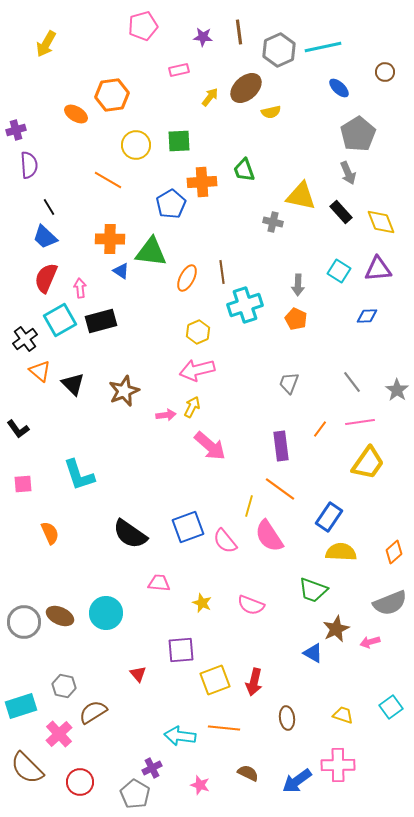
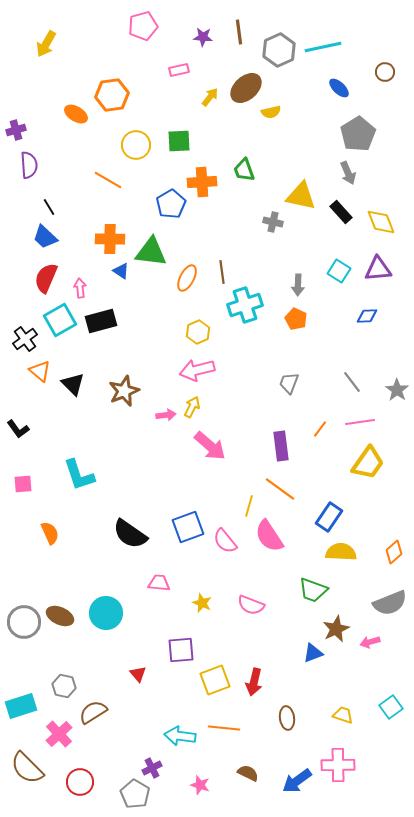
blue triangle at (313, 653): rotated 50 degrees counterclockwise
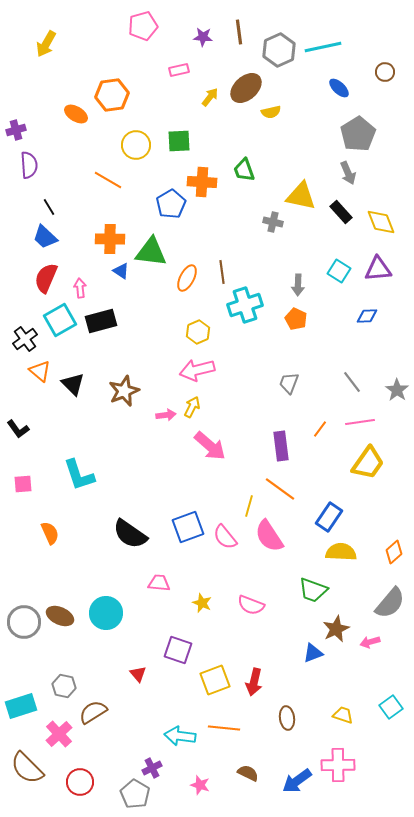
orange cross at (202, 182): rotated 8 degrees clockwise
pink semicircle at (225, 541): moved 4 px up
gray semicircle at (390, 603): rotated 28 degrees counterclockwise
purple square at (181, 650): moved 3 px left; rotated 24 degrees clockwise
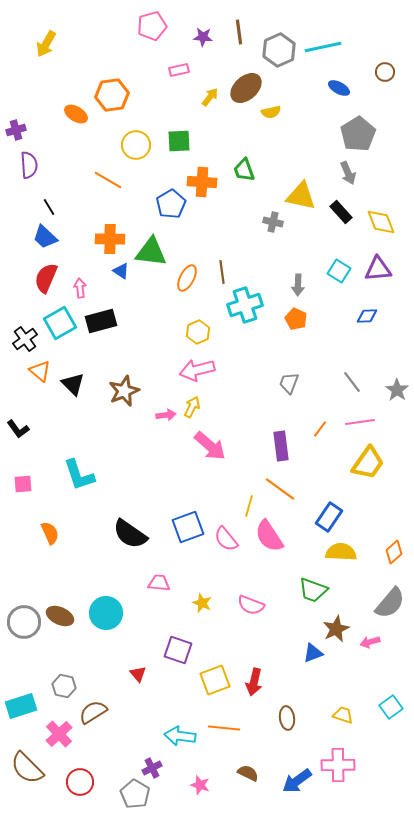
pink pentagon at (143, 26): moved 9 px right
blue ellipse at (339, 88): rotated 15 degrees counterclockwise
cyan square at (60, 320): moved 3 px down
pink semicircle at (225, 537): moved 1 px right, 2 px down
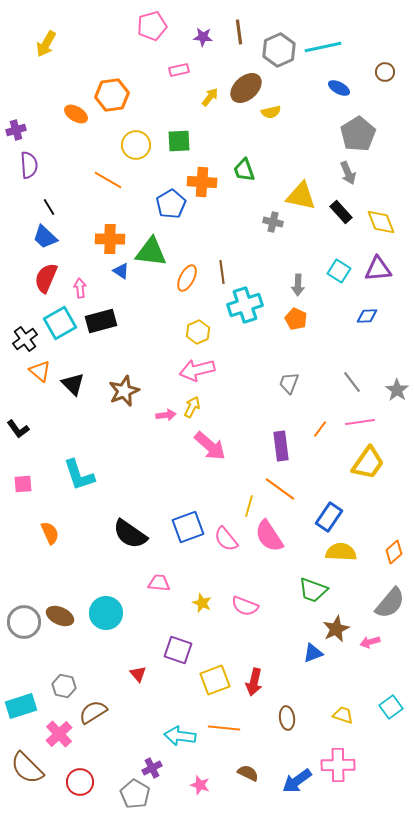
pink semicircle at (251, 605): moved 6 px left, 1 px down
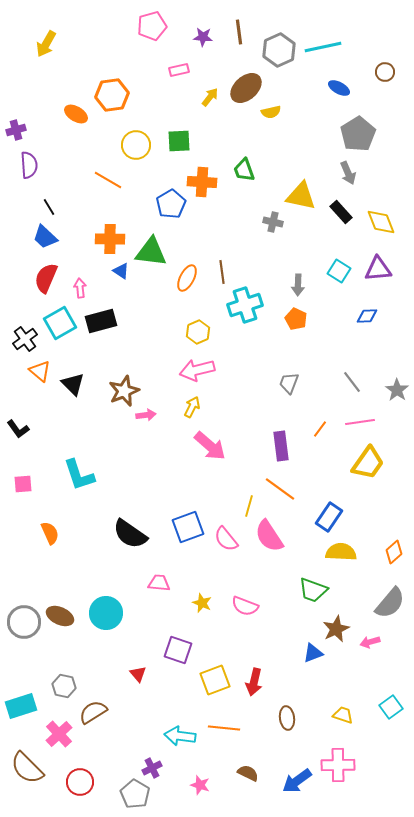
pink arrow at (166, 415): moved 20 px left
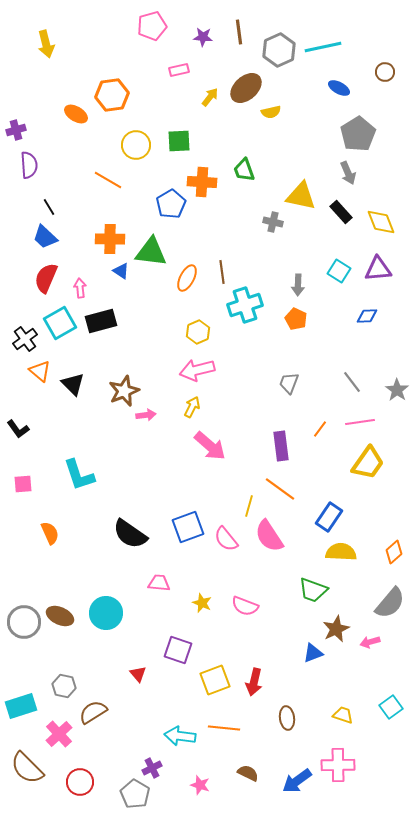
yellow arrow at (46, 44): rotated 44 degrees counterclockwise
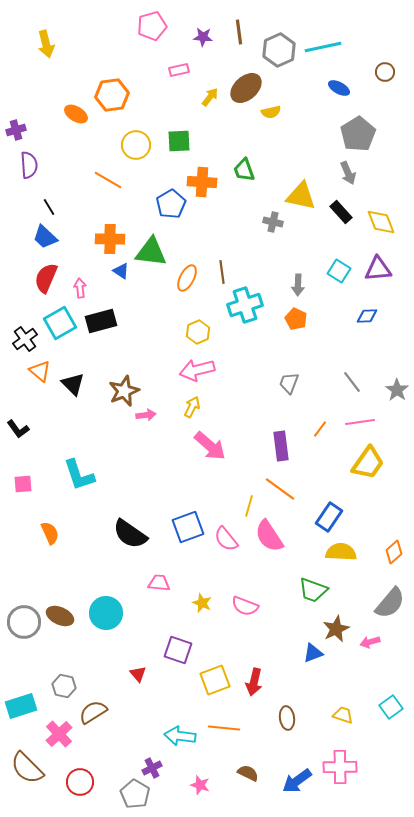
pink cross at (338, 765): moved 2 px right, 2 px down
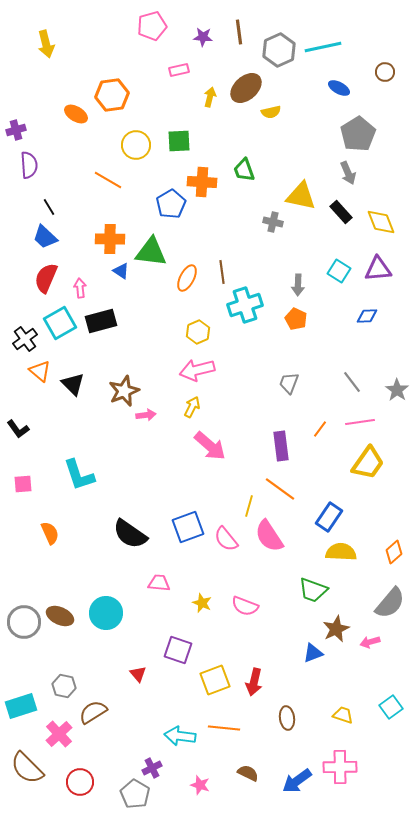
yellow arrow at (210, 97): rotated 24 degrees counterclockwise
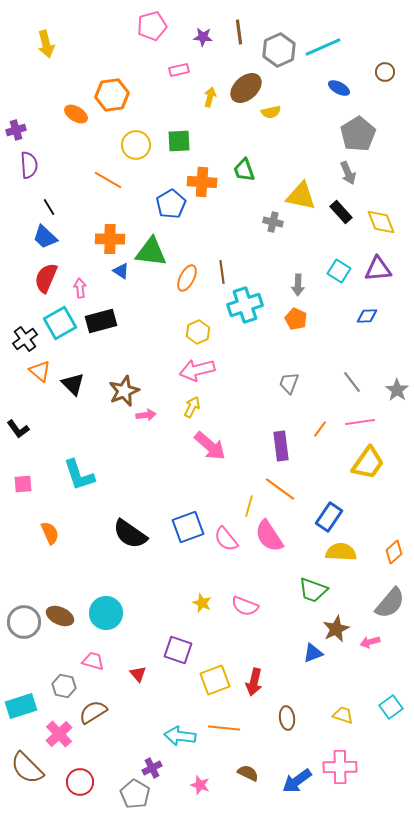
cyan line at (323, 47): rotated 12 degrees counterclockwise
pink trapezoid at (159, 583): moved 66 px left, 78 px down; rotated 10 degrees clockwise
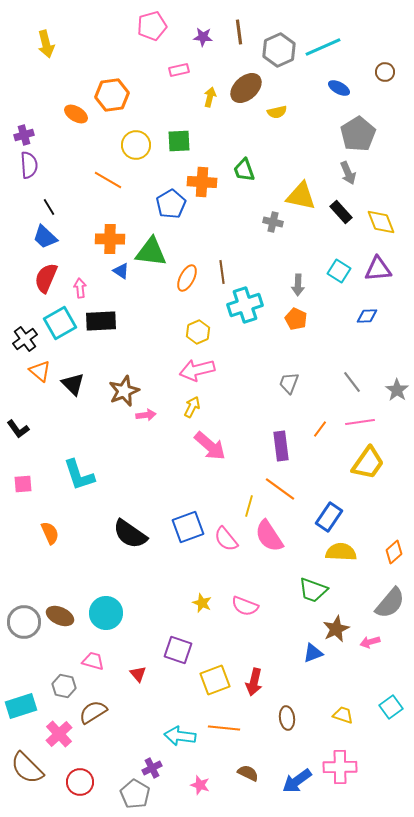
yellow semicircle at (271, 112): moved 6 px right
purple cross at (16, 130): moved 8 px right, 5 px down
black rectangle at (101, 321): rotated 12 degrees clockwise
